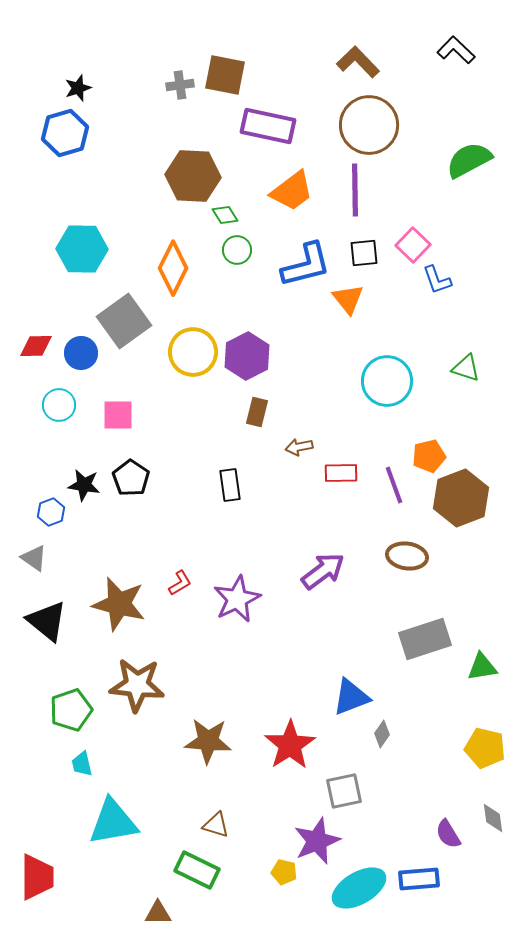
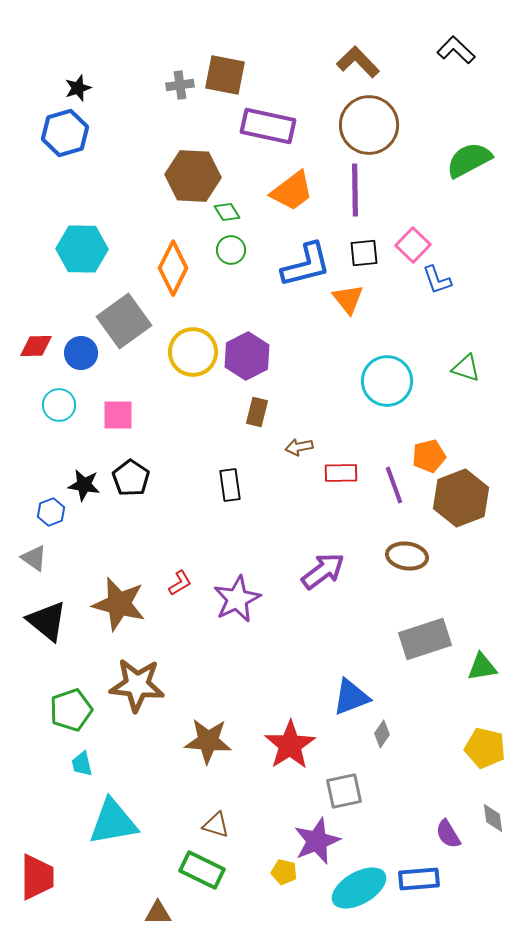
green diamond at (225, 215): moved 2 px right, 3 px up
green circle at (237, 250): moved 6 px left
green rectangle at (197, 870): moved 5 px right
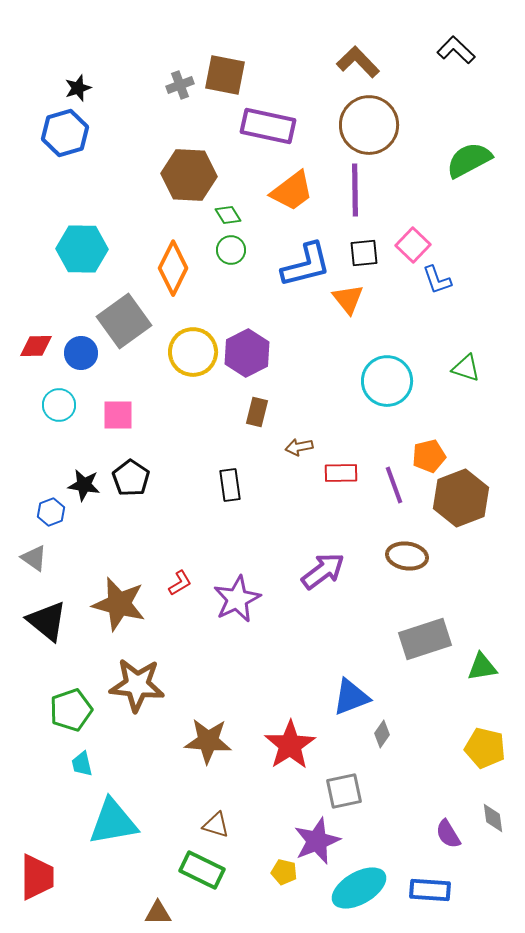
gray cross at (180, 85): rotated 12 degrees counterclockwise
brown hexagon at (193, 176): moved 4 px left, 1 px up
green diamond at (227, 212): moved 1 px right, 3 px down
purple hexagon at (247, 356): moved 3 px up
blue rectangle at (419, 879): moved 11 px right, 11 px down; rotated 9 degrees clockwise
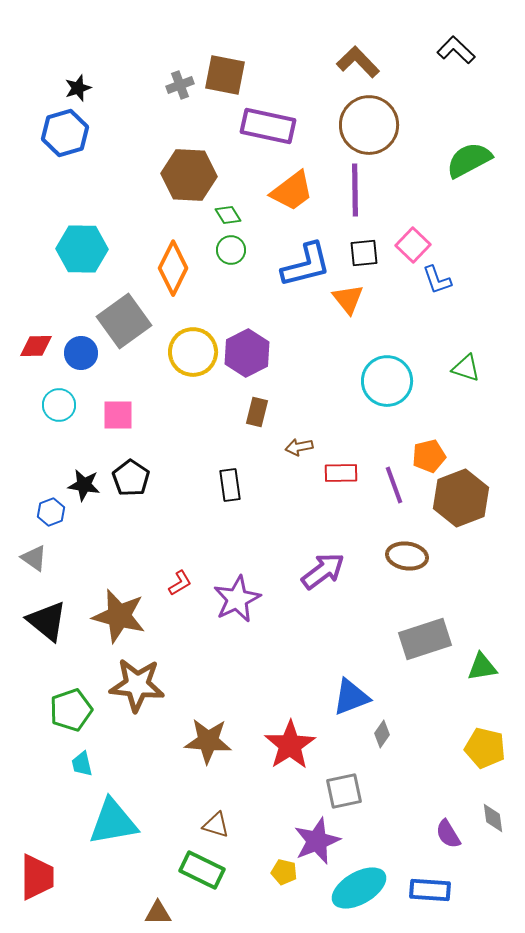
brown star at (119, 604): moved 12 px down
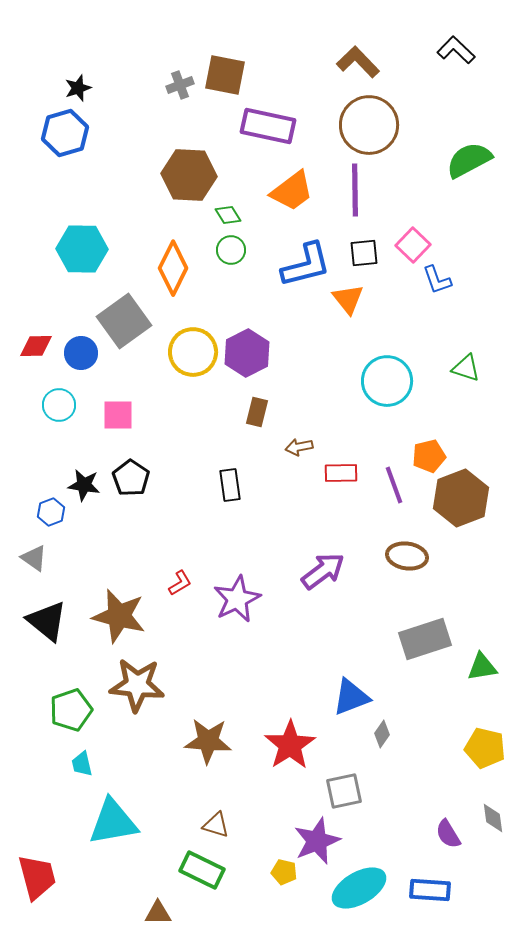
red trapezoid at (37, 877): rotated 15 degrees counterclockwise
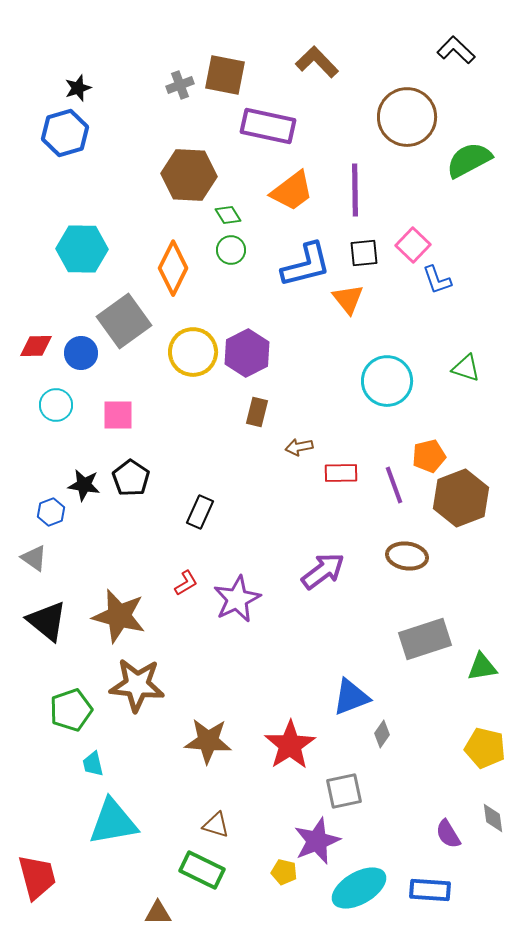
brown L-shape at (358, 62): moved 41 px left
brown circle at (369, 125): moved 38 px right, 8 px up
cyan circle at (59, 405): moved 3 px left
black rectangle at (230, 485): moved 30 px left, 27 px down; rotated 32 degrees clockwise
red L-shape at (180, 583): moved 6 px right
cyan trapezoid at (82, 764): moved 11 px right
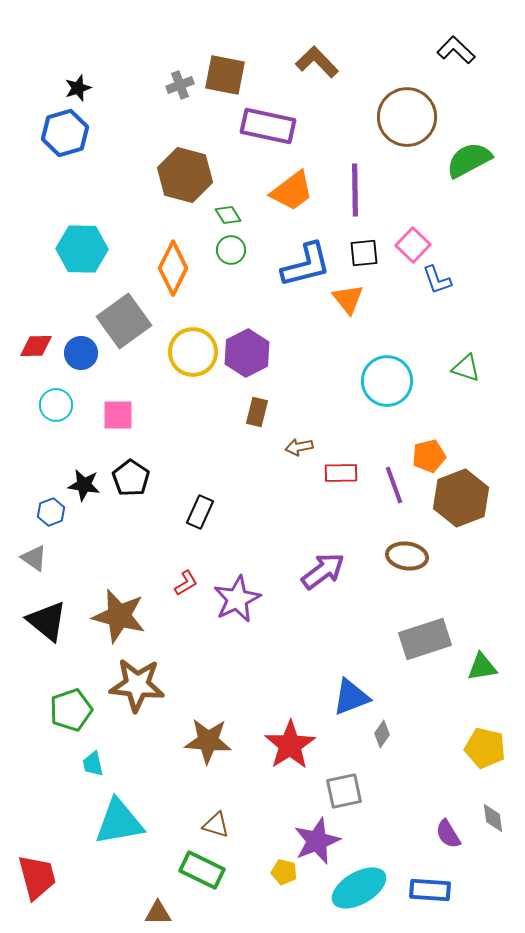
brown hexagon at (189, 175): moved 4 px left; rotated 12 degrees clockwise
cyan triangle at (113, 822): moved 6 px right
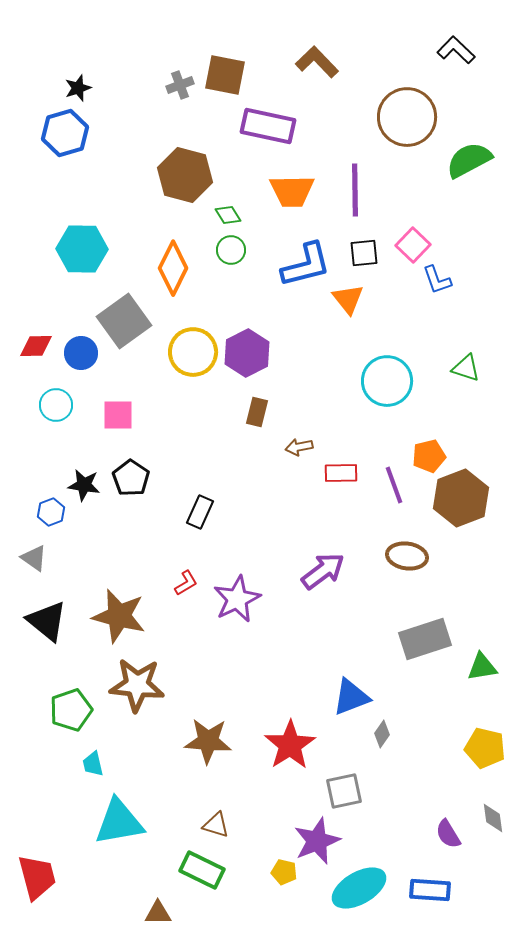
orange trapezoid at (292, 191): rotated 36 degrees clockwise
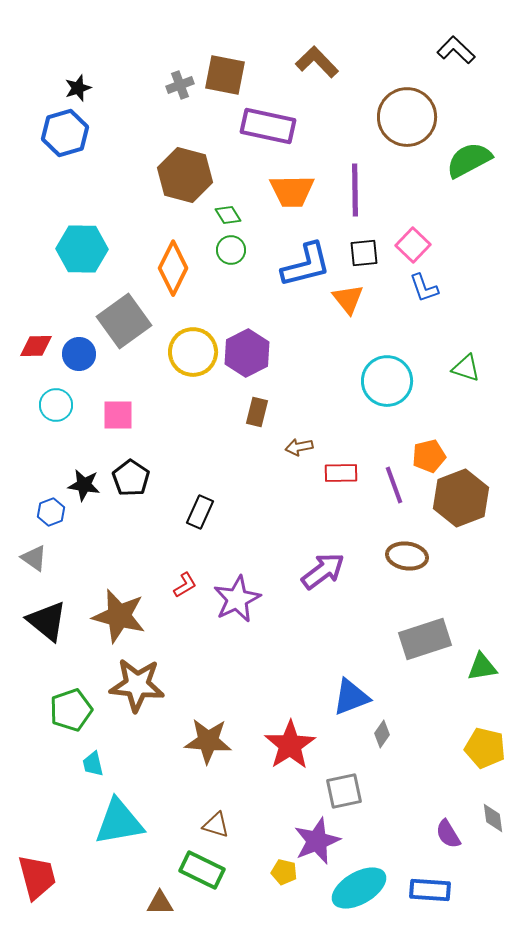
blue L-shape at (437, 280): moved 13 px left, 8 px down
blue circle at (81, 353): moved 2 px left, 1 px down
red L-shape at (186, 583): moved 1 px left, 2 px down
brown triangle at (158, 913): moved 2 px right, 10 px up
